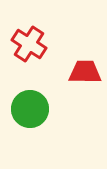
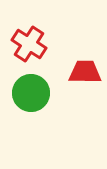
green circle: moved 1 px right, 16 px up
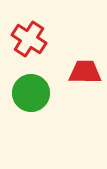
red cross: moved 5 px up
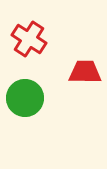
green circle: moved 6 px left, 5 px down
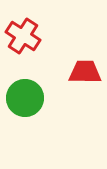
red cross: moved 6 px left, 3 px up
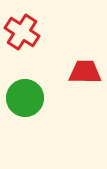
red cross: moved 1 px left, 4 px up
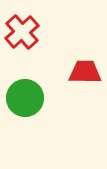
red cross: rotated 16 degrees clockwise
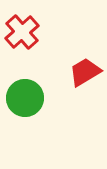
red trapezoid: rotated 32 degrees counterclockwise
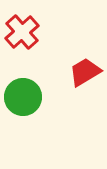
green circle: moved 2 px left, 1 px up
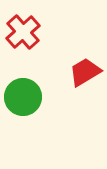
red cross: moved 1 px right
